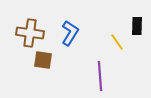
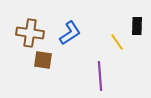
blue L-shape: rotated 25 degrees clockwise
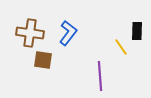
black rectangle: moved 5 px down
blue L-shape: moved 2 px left; rotated 20 degrees counterclockwise
yellow line: moved 4 px right, 5 px down
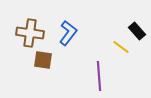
black rectangle: rotated 42 degrees counterclockwise
yellow line: rotated 18 degrees counterclockwise
purple line: moved 1 px left
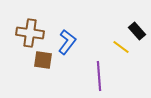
blue L-shape: moved 1 px left, 9 px down
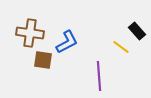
blue L-shape: rotated 25 degrees clockwise
